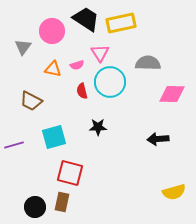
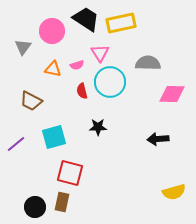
purple line: moved 2 px right, 1 px up; rotated 24 degrees counterclockwise
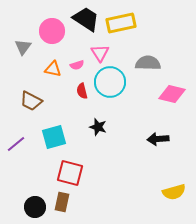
pink diamond: rotated 12 degrees clockwise
black star: rotated 18 degrees clockwise
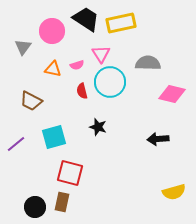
pink triangle: moved 1 px right, 1 px down
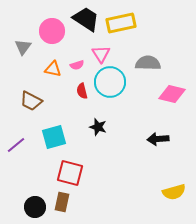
purple line: moved 1 px down
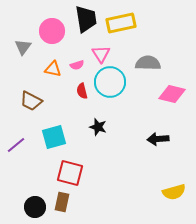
black trapezoid: rotated 48 degrees clockwise
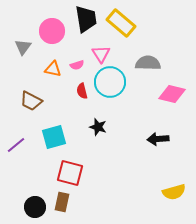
yellow rectangle: rotated 52 degrees clockwise
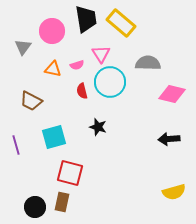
black arrow: moved 11 px right
purple line: rotated 66 degrees counterclockwise
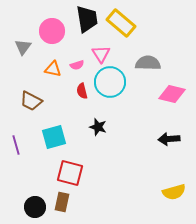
black trapezoid: moved 1 px right
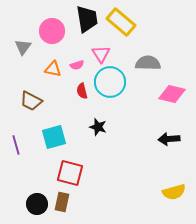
yellow rectangle: moved 1 px up
black circle: moved 2 px right, 3 px up
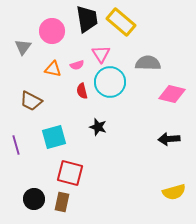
black circle: moved 3 px left, 5 px up
